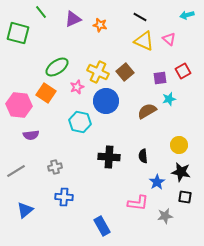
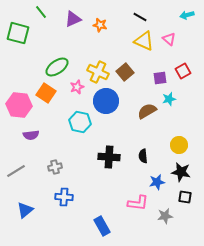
blue star: rotated 21 degrees clockwise
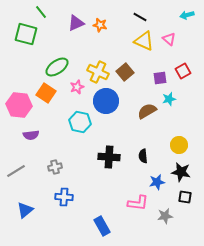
purple triangle: moved 3 px right, 4 px down
green square: moved 8 px right, 1 px down
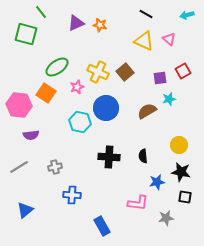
black line: moved 6 px right, 3 px up
blue circle: moved 7 px down
gray line: moved 3 px right, 4 px up
blue cross: moved 8 px right, 2 px up
gray star: moved 1 px right, 2 px down
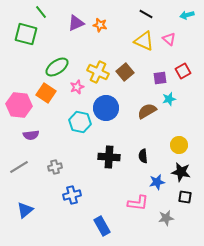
blue cross: rotated 18 degrees counterclockwise
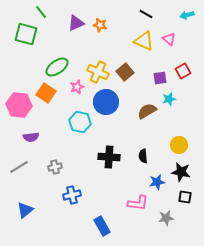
blue circle: moved 6 px up
purple semicircle: moved 2 px down
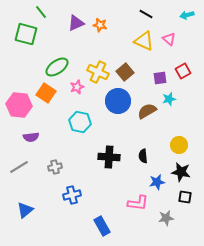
blue circle: moved 12 px right, 1 px up
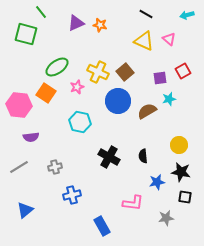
black cross: rotated 25 degrees clockwise
pink L-shape: moved 5 px left
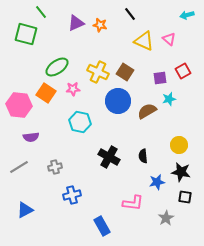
black line: moved 16 px left; rotated 24 degrees clockwise
brown square: rotated 18 degrees counterclockwise
pink star: moved 4 px left, 2 px down; rotated 16 degrees clockwise
blue triangle: rotated 12 degrees clockwise
gray star: rotated 21 degrees counterclockwise
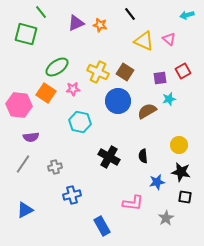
gray line: moved 4 px right, 3 px up; rotated 24 degrees counterclockwise
